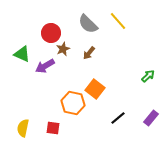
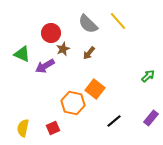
black line: moved 4 px left, 3 px down
red square: rotated 32 degrees counterclockwise
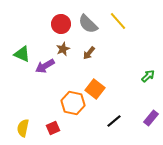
red circle: moved 10 px right, 9 px up
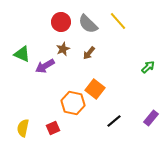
red circle: moved 2 px up
green arrow: moved 9 px up
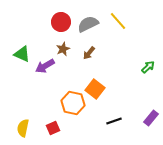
gray semicircle: rotated 110 degrees clockwise
black line: rotated 21 degrees clockwise
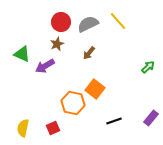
brown star: moved 6 px left, 5 px up
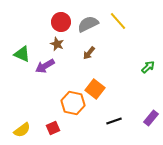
brown star: rotated 24 degrees counterclockwise
yellow semicircle: moved 1 px left, 2 px down; rotated 138 degrees counterclockwise
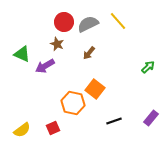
red circle: moved 3 px right
